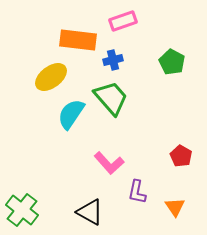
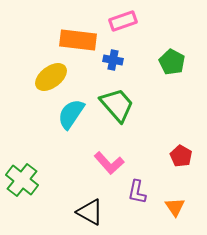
blue cross: rotated 24 degrees clockwise
green trapezoid: moved 6 px right, 7 px down
green cross: moved 30 px up
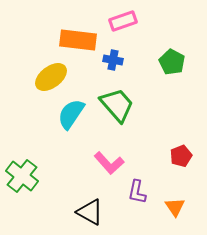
red pentagon: rotated 20 degrees clockwise
green cross: moved 4 px up
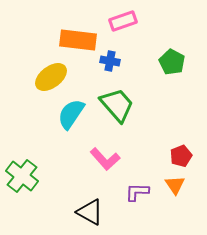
blue cross: moved 3 px left, 1 px down
pink L-shape: moved 4 px left, 4 px up
purple L-shape: rotated 80 degrees clockwise
orange triangle: moved 22 px up
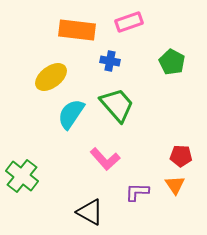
pink rectangle: moved 6 px right, 1 px down
orange rectangle: moved 1 px left, 10 px up
red pentagon: rotated 25 degrees clockwise
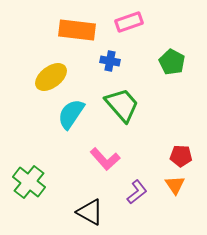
green trapezoid: moved 5 px right
green cross: moved 7 px right, 6 px down
purple L-shape: rotated 140 degrees clockwise
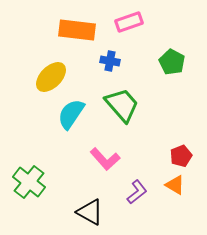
yellow ellipse: rotated 8 degrees counterclockwise
red pentagon: rotated 25 degrees counterclockwise
orange triangle: rotated 25 degrees counterclockwise
